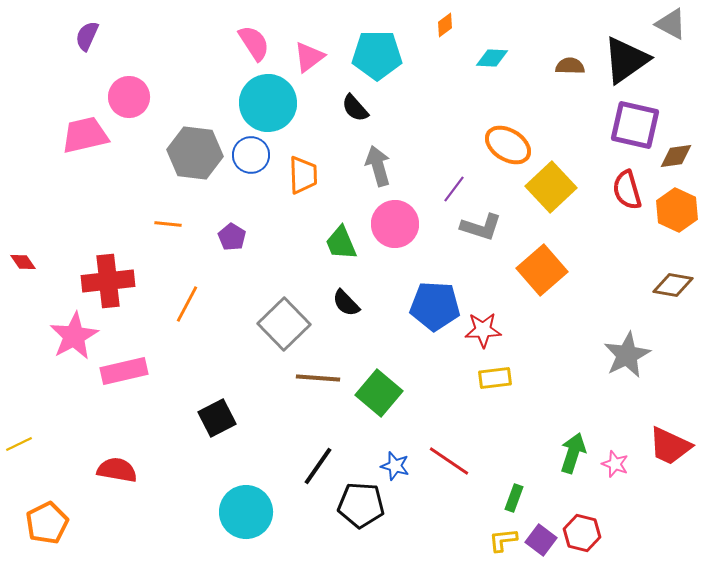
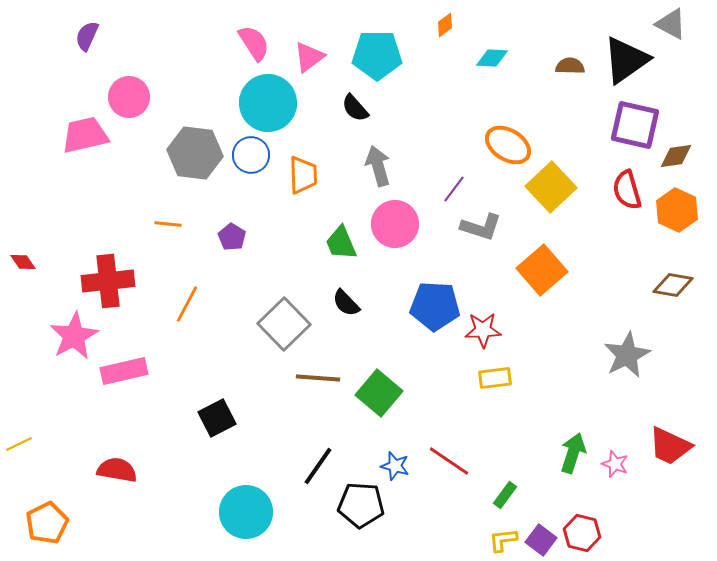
green rectangle at (514, 498): moved 9 px left, 3 px up; rotated 16 degrees clockwise
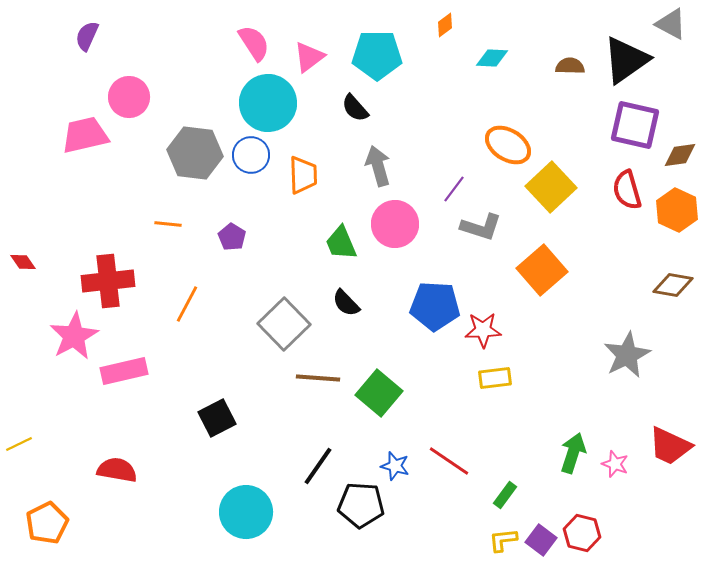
brown diamond at (676, 156): moved 4 px right, 1 px up
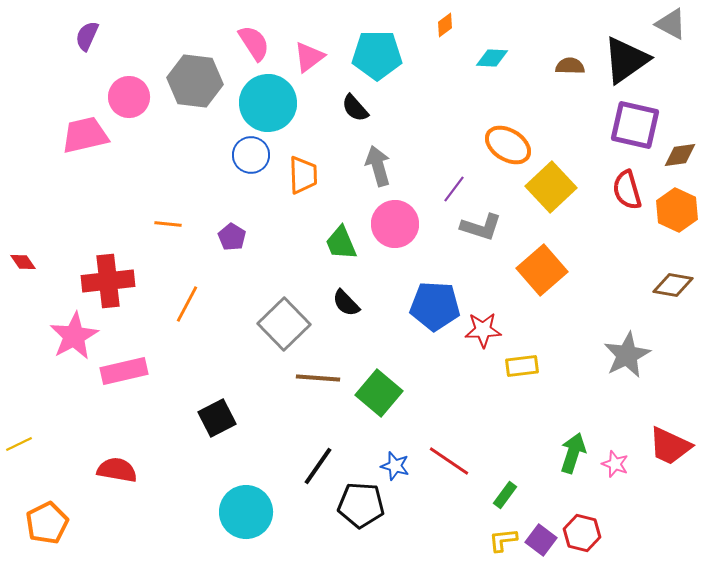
gray hexagon at (195, 153): moved 72 px up
yellow rectangle at (495, 378): moved 27 px right, 12 px up
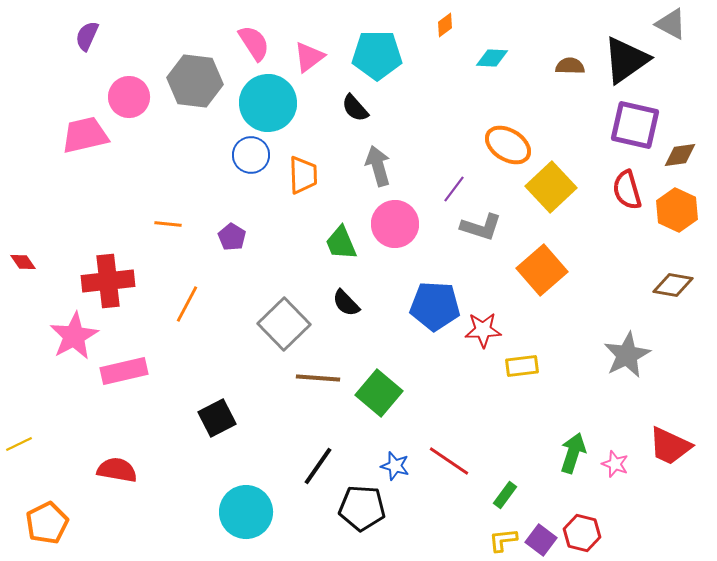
black pentagon at (361, 505): moved 1 px right, 3 px down
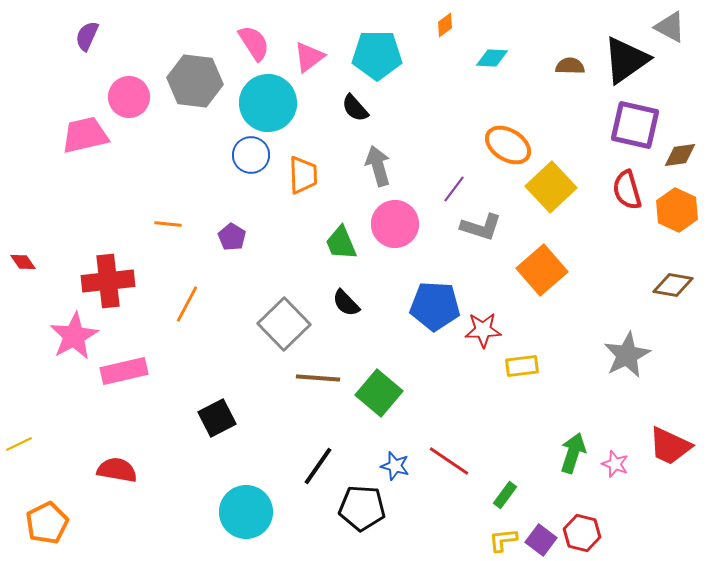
gray triangle at (671, 24): moved 1 px left, 3 px down
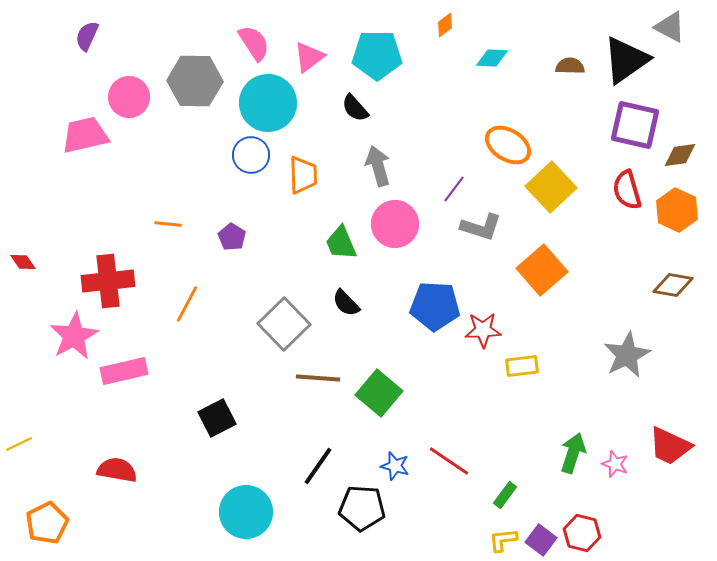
gray hexagon at (195, 81): rotated 6 degrees counterclockwise
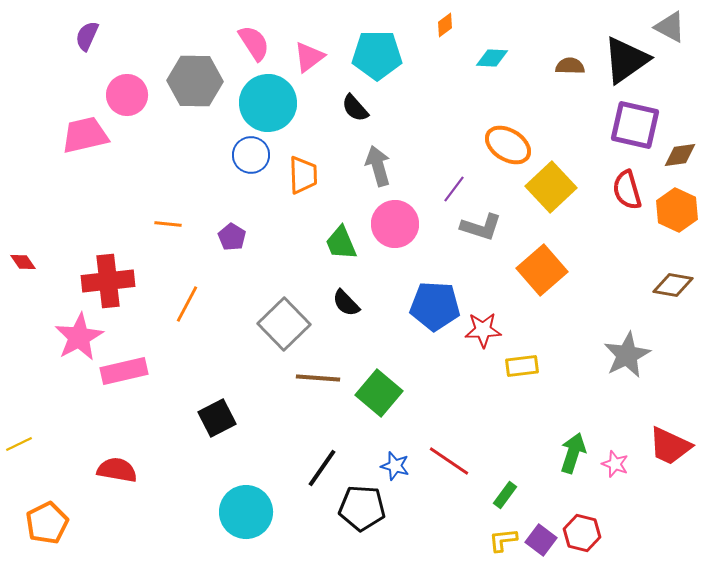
pink circle at (129, 97): moved 2 px left, 2 px up
pink star at (74, 336): moved 5 px right, 1 px down
black line at (318, 466): moved 4 px right, 2 px down
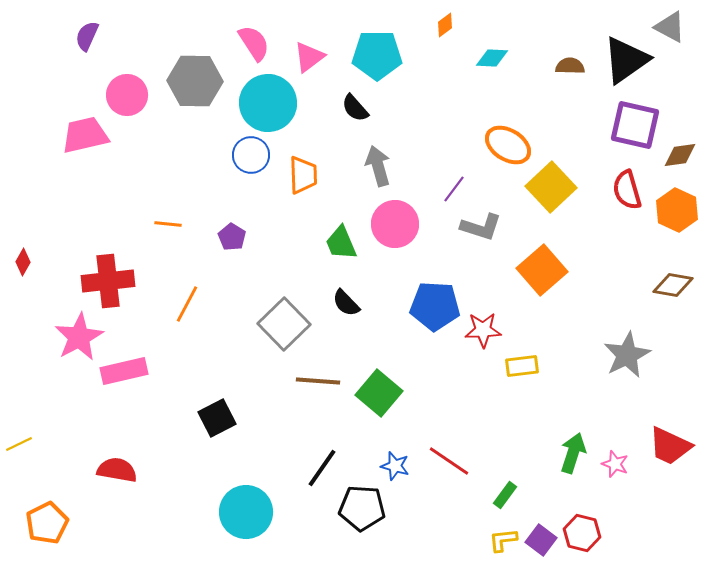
red diamond at (23, 262): rotated 64 degrees clockwise
brown line at (318, 378): moved 3 px down
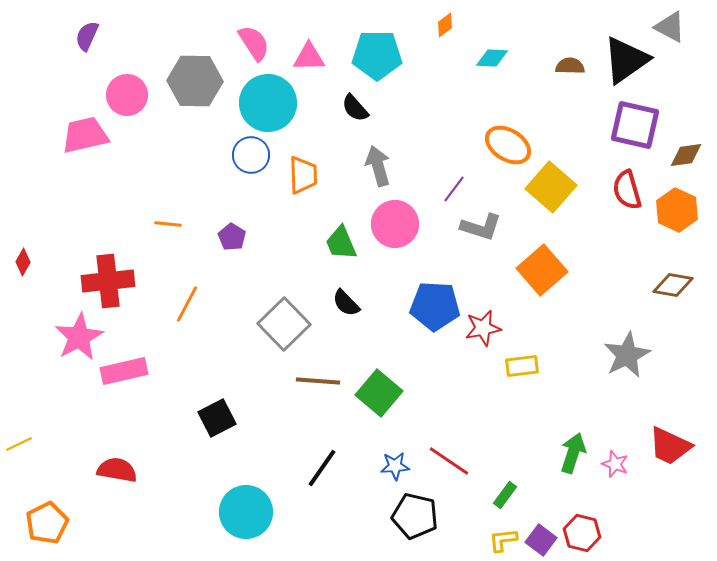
pink triangle at (309, 57): rotated 36 degrees clockwise
brown diamond at (680, 155): moved 6 px right
yellow square at (551, 187): rotated 6 degrees counterclockwise
red star at (483, 330): moved 2 px up; rotated 9 degrees counterclockwise
blue star at (395, 466): rotated 20 degrees counterclockwise
black pentagon at (362, 508): moved 53 px right, 8 px down; rotated 9 degrees clockwise
